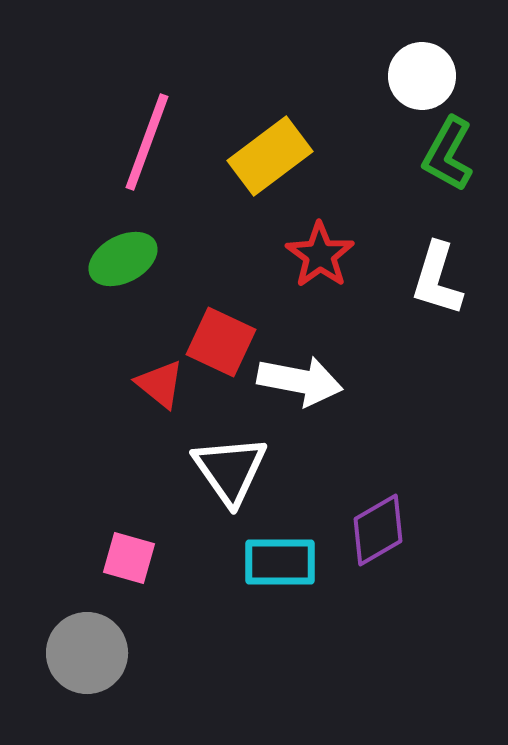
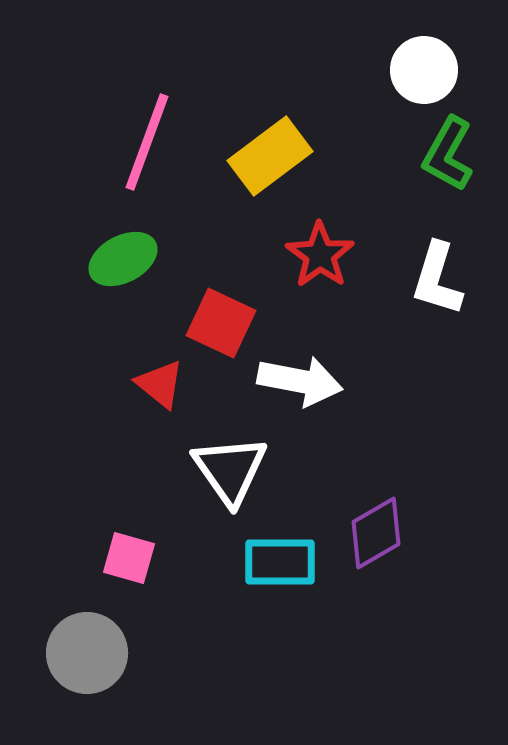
white circle: moved 2 px right, 6 px up
red square: moved 19 px up
purple diamond: moved 2 px left, 3 px down
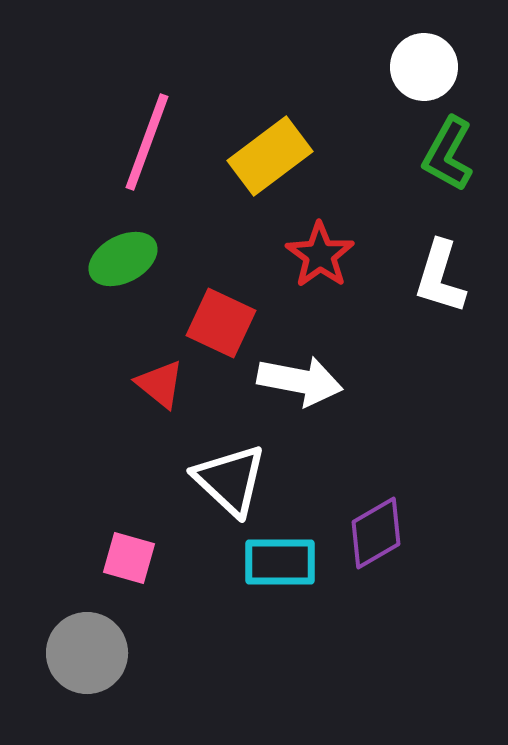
white circle: moved 3 px up
white L-shape: moved 3 px right, 2 px up
white triangle: moved 10 px down; rotated 12 degrees counterclockwise
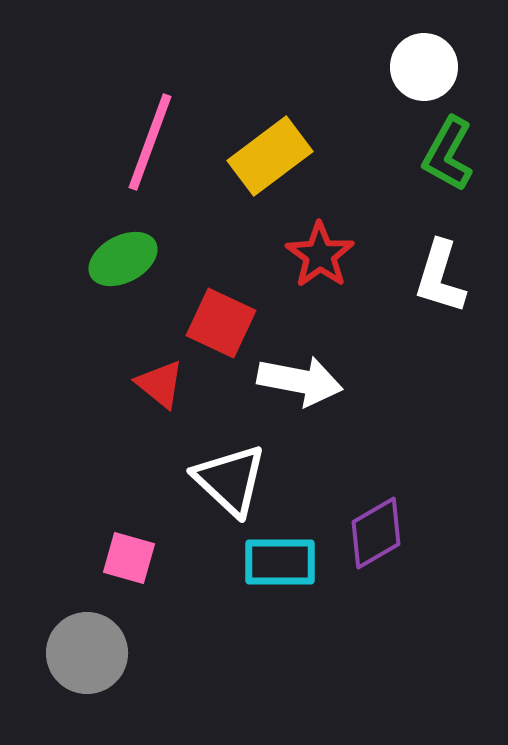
pink line: moved 3 px right
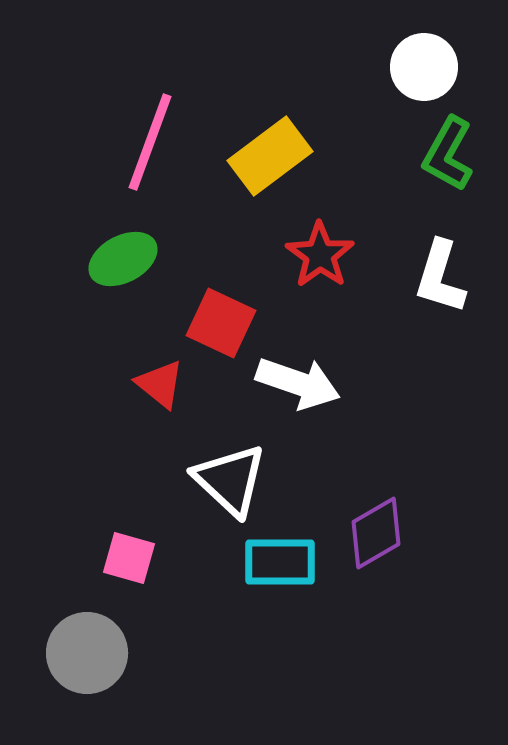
white arrow: moved 2 px left, 2 px down; rotated 8 degrees clockwise
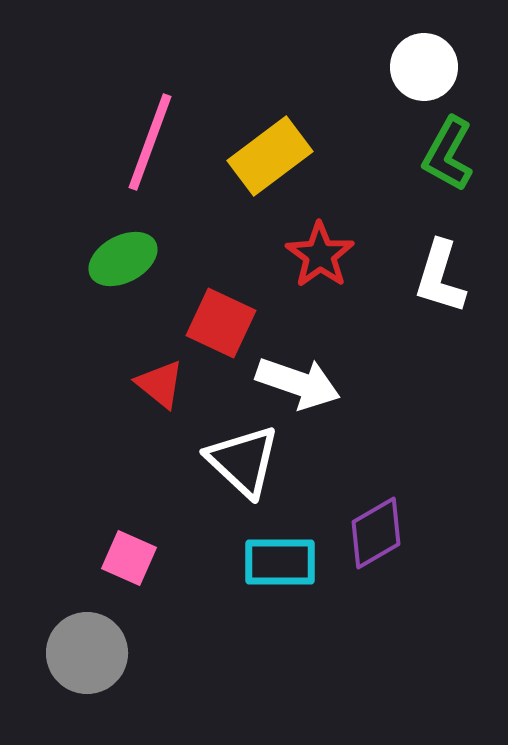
white triangle: moved 13 px right, 19 px up
pink square: rotated 8 degrees clockwise
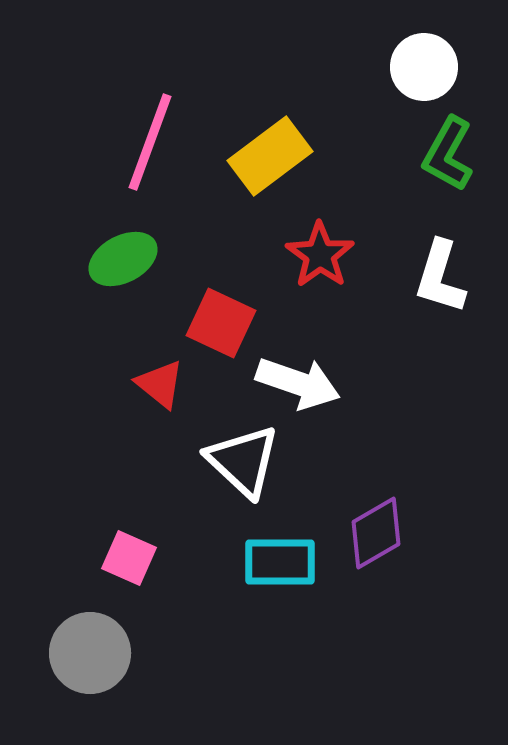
gray circle: moved 3 px right
